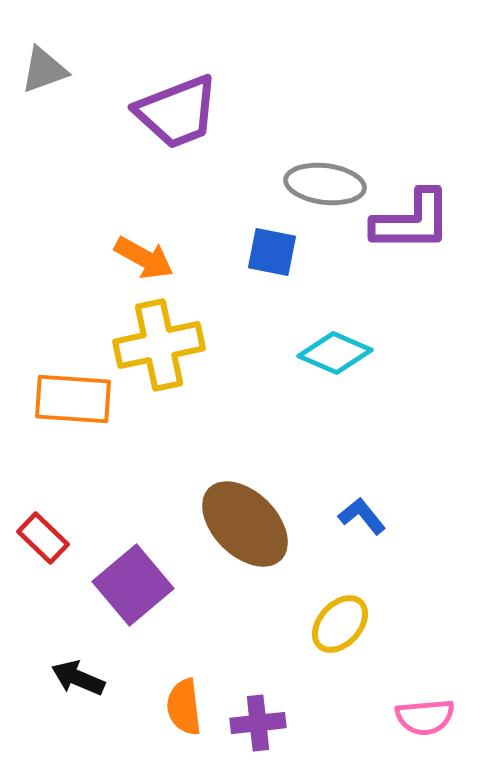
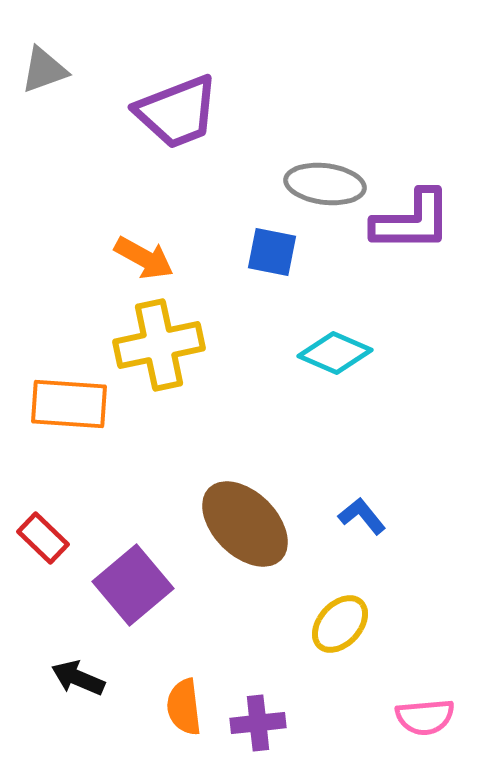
orange rectangle: moved 4 px left, 5 px down
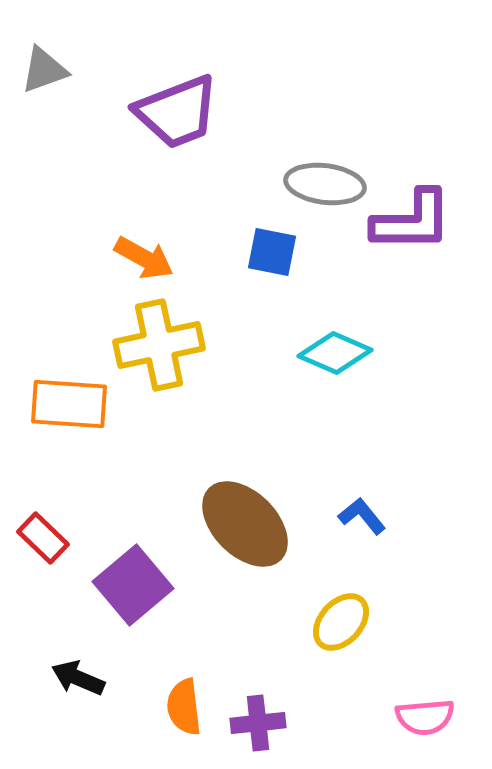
yellow ellipse: moved 1 px right, 2 px up
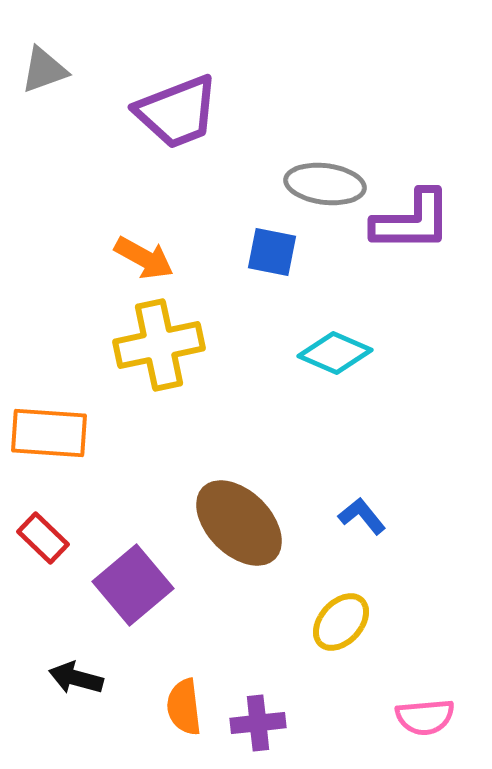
orange rectangle: moved 20 px left, 29 px down
brown ellipse: moved 6 px left, 1 px up
black arrow: moved 2 px left; rotated 8 degrees counterclockwise
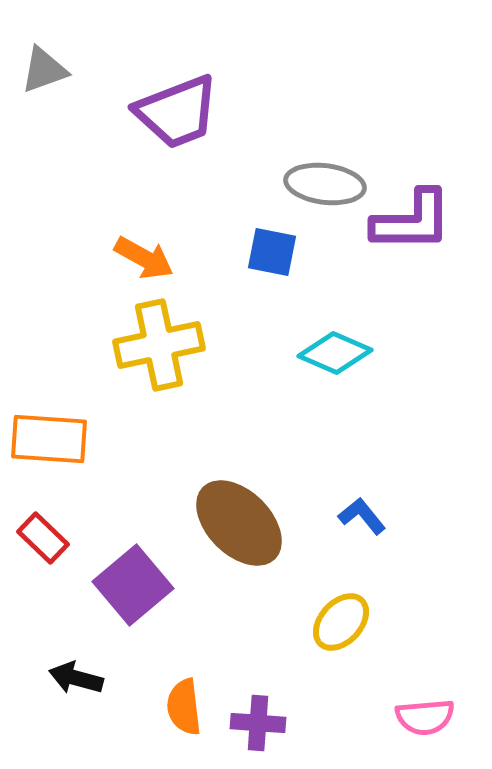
orange rectangle: moved 6 px down
purple cross: rotated 10 degrees clockwise
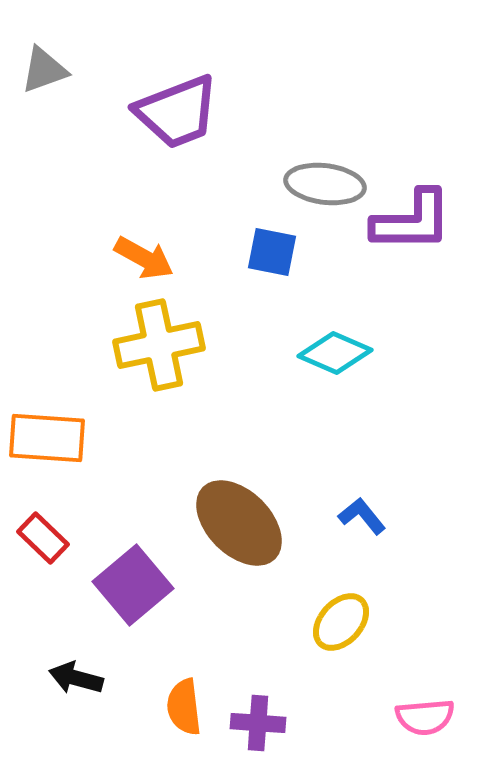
orange rectangle: moved 2 px left, 1 px up
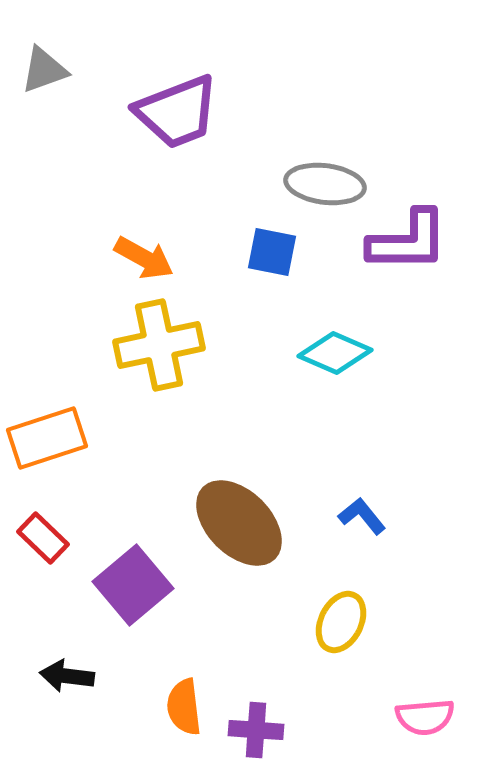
purple L-shape: moved 4 px left, 20 px down
orange rectangle: rotated 22 degrees counterclockwise
yellow ellipse: rotated 16 degrees counterclockwise
black arrow: moved 9 px left, 2 px up; rotated 8 degrees counterclockwise
purple cross: moved 2 px left, 7 px down
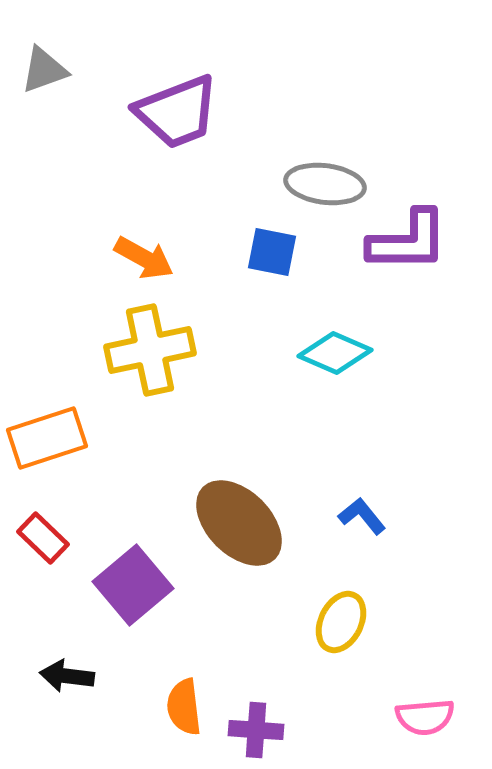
yellow cross: moved 9 px left, 5 px down
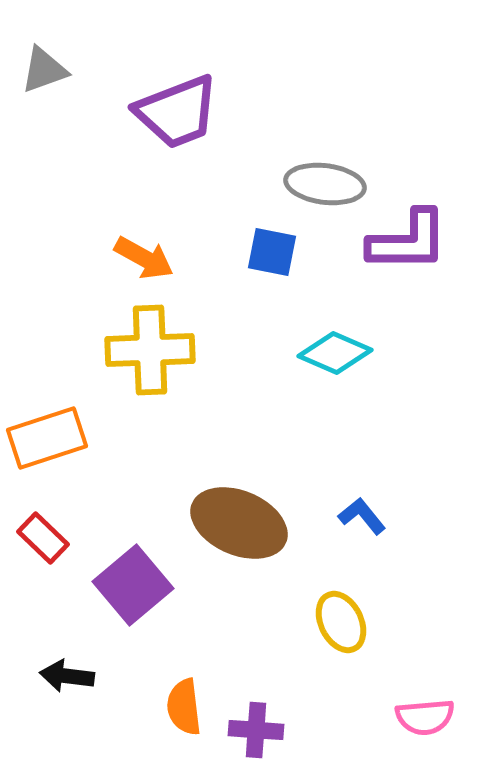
yellow cross: rotated 10 degrees clockwise
brown ellipse: rotated 22 degrees counterclockwise
yellow ellipse: rotated 52 degrees counterclockwise
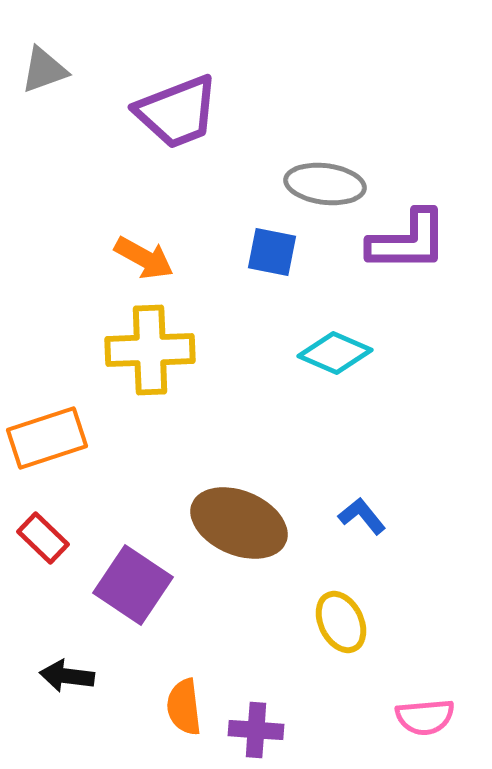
purple square: rotated 16 degrees counterclockwise
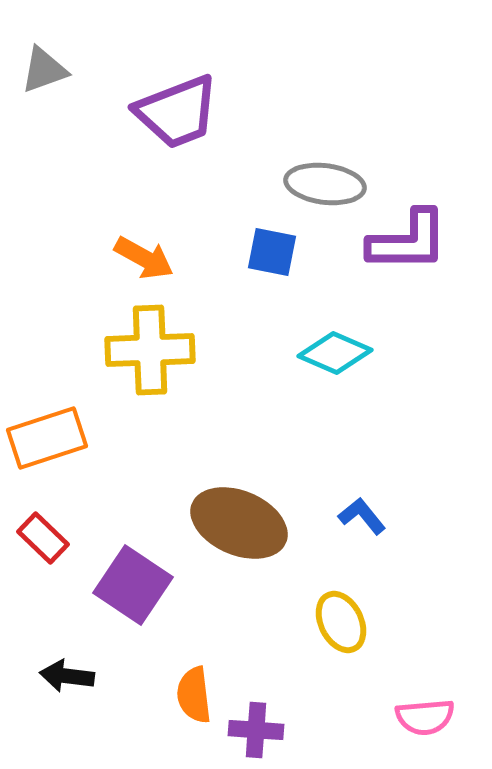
orange semicircle: moved 10 px right, 12 px up
